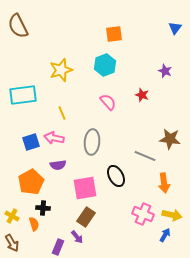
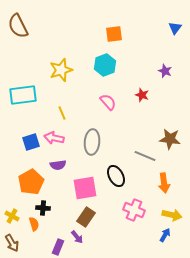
pink cross: moved 9 px left, 4 px up
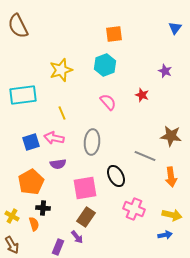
brown star: moved 1 px right, 3 px up
purple semicircle: moved 1 px up
orange arrow: moved 7 px right, 6 px up
pink cross: moved 1 px up
blue arrow: rotated 48 degrees clockwise
brown arrow: moved 2 px down
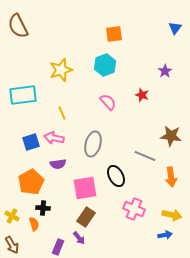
purple star: rotated 16 degrees clockwise
gray ellipse: moved 1 px right, 2 px down; rotated 10 degrees clockwise
purple arrow: moved 2 px right, 1 px down
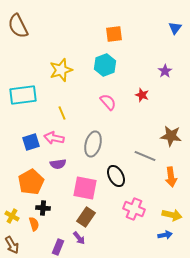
pink square: rotated 20 degrees clockwise
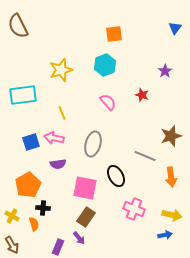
brown star: rotated 25 degrees counterclockwise
orange pentagon: moved 3 px left, 3 px down
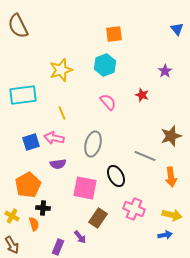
blue triangle: moved 2 px right, 1 px down; rotated 16 degrees counterclockwise
brown rectangle: moved 12 px right, 1 px down
purple arrow: moved 1 px right, 1 px up
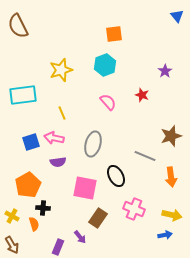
blue triangle: moved 13 px up
purple semicircle: moved 2 px up
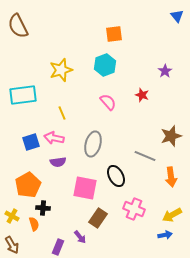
yellow arrow: rotated 138 degrees clockwise
